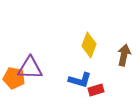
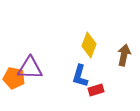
blue L-shape: moved 4 px up; rotated 90 degrees clockwise
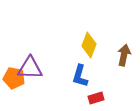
red rectangle: moved 8 px down
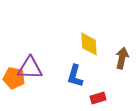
yellow diamond: moved 1 px up; rotated 25 degrees counterclockwise
brown arrow: moved 2 px left, 3 px down
blue L-shape: moved 5 px left
red rectangle: moved 2 px right
